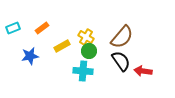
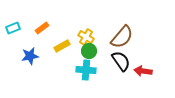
cyan cross: moved 3 px right, 1 px up
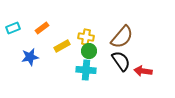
yellow cross: rotated 21 degrees counterclockwise
blue star: moved 1 px down
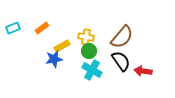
blue star: moved 24 px right, 2 px down
cyan cross: moved 6 px right; rotated 24 degrees clockwise
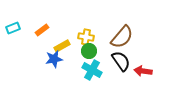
orange rectangle: moved 2 px down
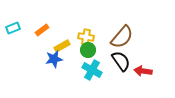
green circle: moved 1 px left, 1 px up
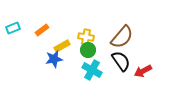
red arrow: rotated 36 degrees counterclockwise
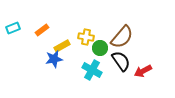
green circle: moved 12 px right, 2 px up
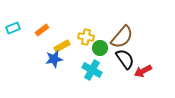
black semicircle: moved 4 px right, 2 px up
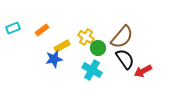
yellow cross: rotated 21 degrees clockwise
green circle: moved 2 px left
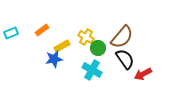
cyan rectangle: moved 2 px left, 5 px down
red arrow: moved 3 px down
